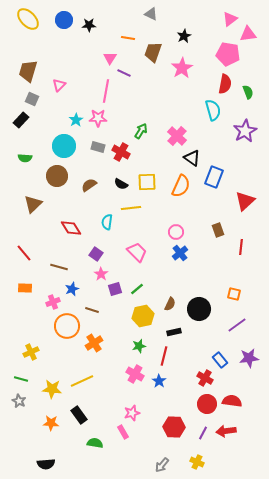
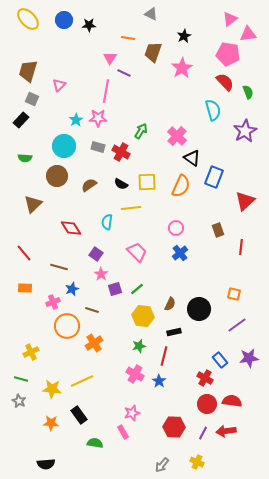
red semicircle at (225, 84): moved 2 px up; rotated 54 degrees counterclockwise
pink circle at (176, 232): moved 4 px up
yellow hexagon at (143, 316): rotated 20 degrees clockwise
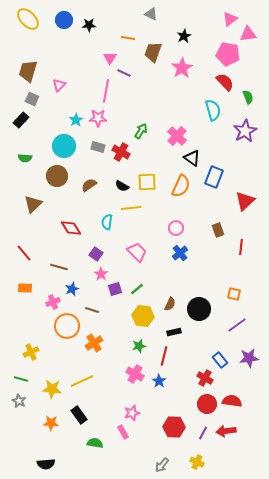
green semicircle at (248, 92): moved 5 px down
black semicircle at (121, 184): moved 1 px right, 2 px down
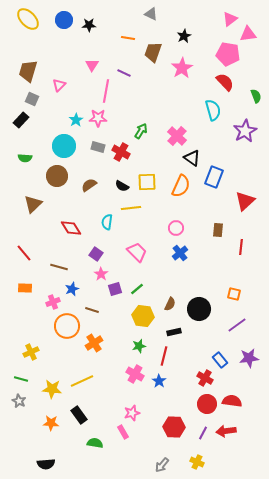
pink triangle at (110, 58): moved 18 px left, 7 px down
green semicircle at (248, 97): moved 8 px right, 1 px up
brown rectangle at (218, 230): rotated 24 degrees clockwise
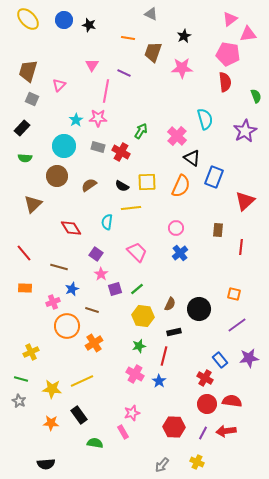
black star at (89, 25): rotated 16 degrees clockwise
pink star at (182, 68): rotated 30 degrees clockwise
red semicircle at (225, 82): rotated 36 degrees clockwise
cyan semicircle at (213, 110): moved 8 px left, 9 px down
black rectangle at (21, 120): moved 1 px right, 8 px down
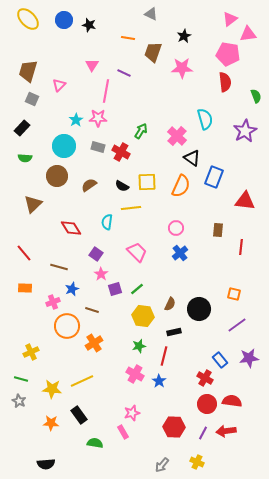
red triangle at (245, 201): rotated 50 degrees clockwise
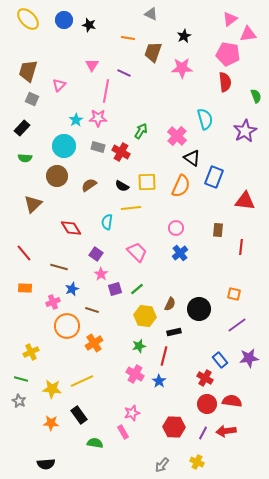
yellow hexagon at (143, 316): moved 2 px right
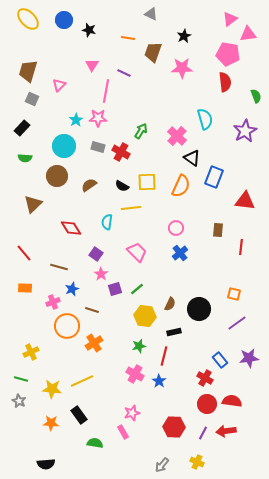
black star at (89, 25): moved 5 px down
purple line at (237, 325): moved 2 px up
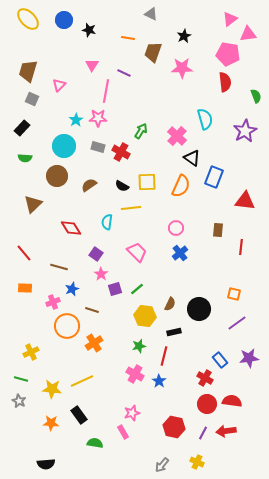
red hexagon at (174, 427): rotated 10 degrees clockwise
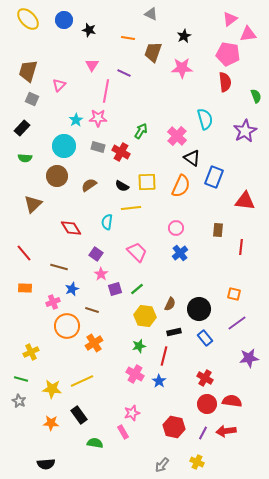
blue rectangle at (220, 360): moved 15 px left, 22 px up
